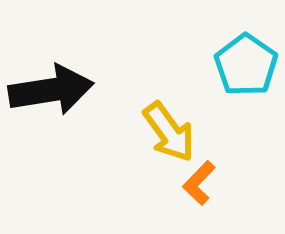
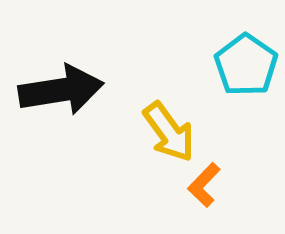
black arrow: moved 10 px right
orange L-shape: moved 5 px right, 2 px down
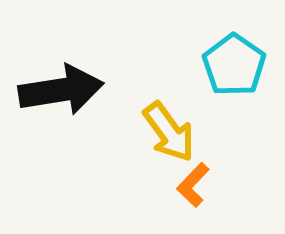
cyan pentagon: moved 12 px left
orange L-shape: moved 11 px left
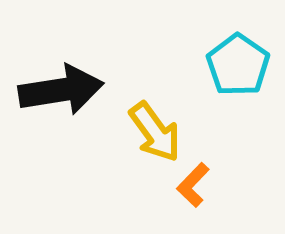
cyan pentagon: moved 4 px right
yellow arrow: moved 14 px left
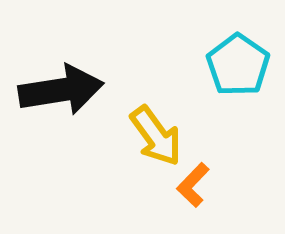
yellow arrow: moved 1 px right, 4 px down
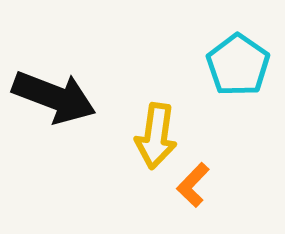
black arrow: moved 7 px left, 7 px down; rotated 30 degrees clockwise
yellow arrow: rotated 44 degrees clockwise
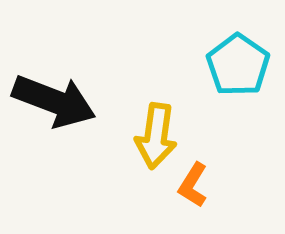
black arrow: moved 4 px down
orange L-shape: rotated 12 degrees counterclockwise
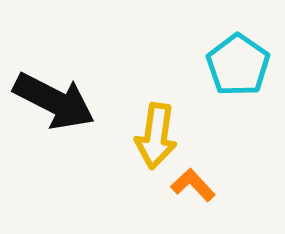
black arrow: rotated 6 degrees clockwise
orange L-shape: rotated 105 degrees clockwise
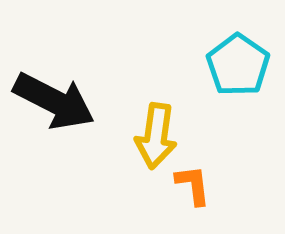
orange L-shape: rotated 36 degrees clockwise
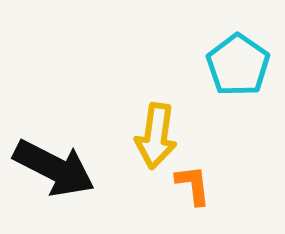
black arrow: moved 67 px down
